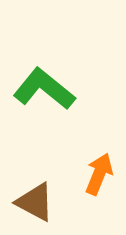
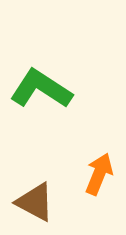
green L-shape: moved 3 px left; rotated 6 degrees counterclockwise
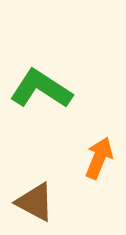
orange arrow: moved 16 px up
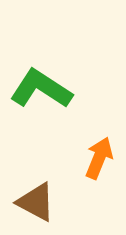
brown triangle: moved 1 px right
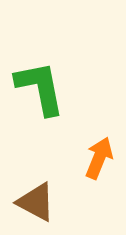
green L-shape: moved 1 px left, 1 px up; rotated 46 degrees clockwise
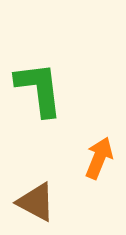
green L-shape: moved 1 px left, 1 px down; rotated 4 degrees clockwise
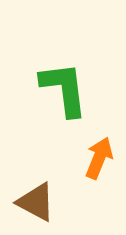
green L-shape: moved 25 px right
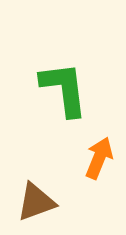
brown triangle: rotated 48 degrees counterclockwise
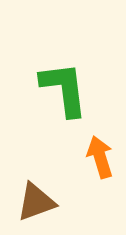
orange arrow: moved 1 px right, 1 px up; rotated 39 degrees counterclockwise
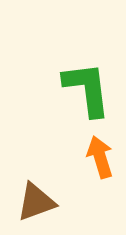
green L-shape: moved 23 px right
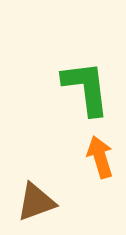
green L-shape: moved 1 px left, 1 px up
